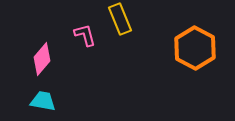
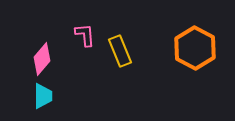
yellow rectangle: moved 32 px down
pink L-shape: rotated 10 degrees clockwise
cyan trapezoid: moved 5 px up; rotated 80 degrees clockwise
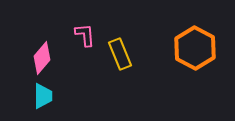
yellow rectangle: moved 3 px down
pink diamond: moved 1 px up
